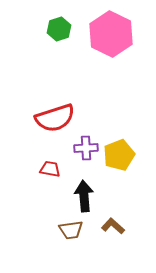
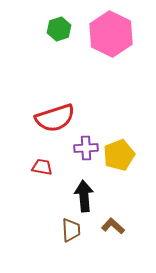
red trapezoid: moved 8 px left, 2 px up
brown trapezoid: rotated 85 degrees counterclockwise
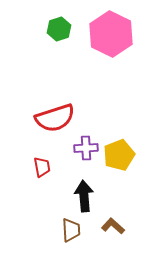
red trapezoid: rotated 70 degrees clockwise
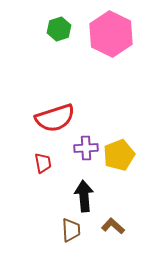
red trapezoid: moved 1 px right, 4 px up
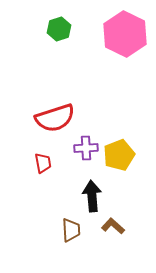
pink hexagon: moved 14 px right
black arrow: moved 8 px right
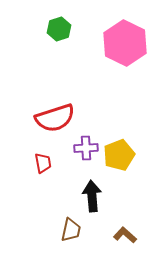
pink hexagon: moved 9 px down
brown L-shape: moved 12 px right, 9 px down
brown trapezoid: rotated 15 degrees clockwise
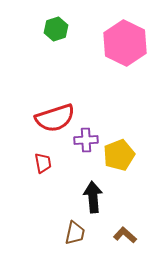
green hexagon: moved 3 px left
purple cross: moved 8 px up
black arrow: moved 1 px right, 1 px down
brown trapezoid: moved 4 px right, 3 px down
